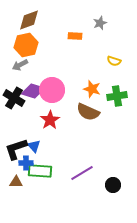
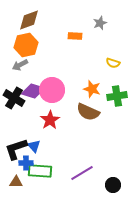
yellow semicircle: moved 1 px left, 2 px down
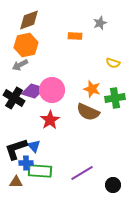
green cross: moved 2 px left, 2 px down
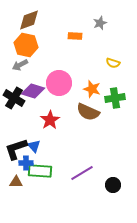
orange hexagon: rotated 25 degrees clockwise
pink circle: moved 7 px right, 7 px up
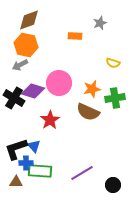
orange star: rotated 30 degrees counterclockwise
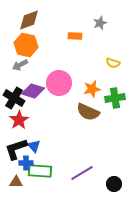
red star: moved 31 px left
black circle: moved 1 px right, 1 px up
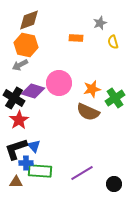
orange rectangle: moved 1 px right, 2 px down
yellow semicircle: moved 21 px up; rotated 56 degrees clockwise
green cross: rotated 24 degrees counterclockwise
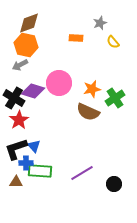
brown diamond: moved 3 px down
yellow semicircle: rotated 24 degrees counterclockwise
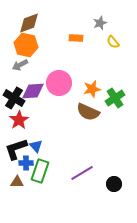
purple diamond: rotated 20 degrees counterclockwise
blue triangle: moved 2 px right
green rectangle: rotated 75 degrees counterclockwise
brown triangle: moved 1 px right
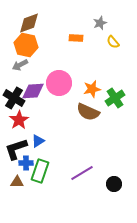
blue triangle: moved 2 px right, 5 px up; rotated 40 degrees clockwise
